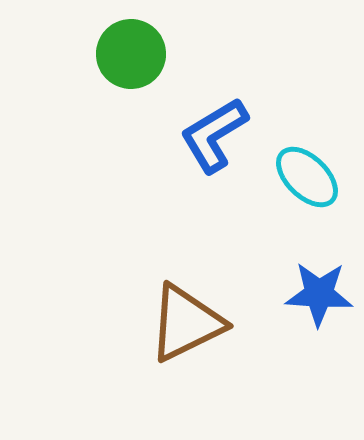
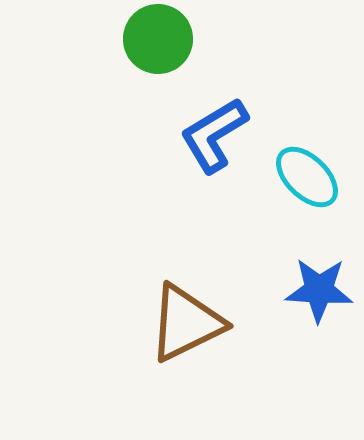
green circle: moved 27 px right, 15 px up
blue star: moved 4 px up
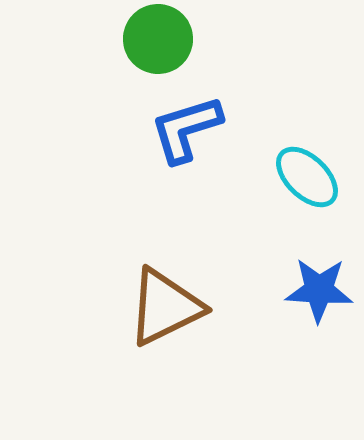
blue L-shape: moved 28 px left, 6 px up; rotated 14 degrees clockwise
brown triangle: moved 21 px left, 16 px up
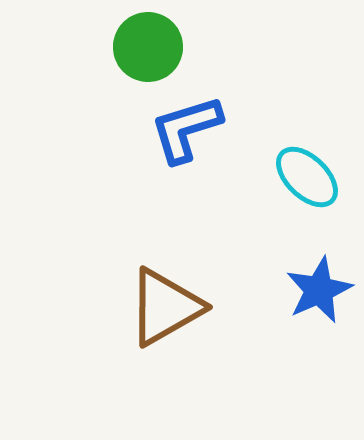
green circle: moved 10 px left, 8 px down
blue star: rotated 28 degrees counterclockwise
brown triangle: rotated 4 degrees counterclockwise
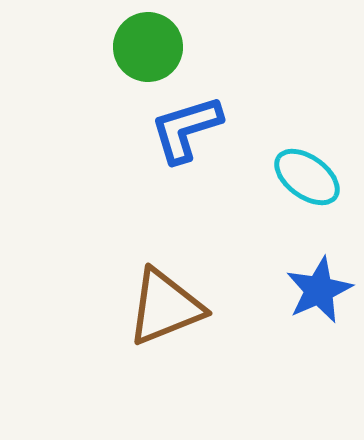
cyan ellipse: rotated 8 degrees counterclockwise
brown triangle: rotated 8 degrees clockwise
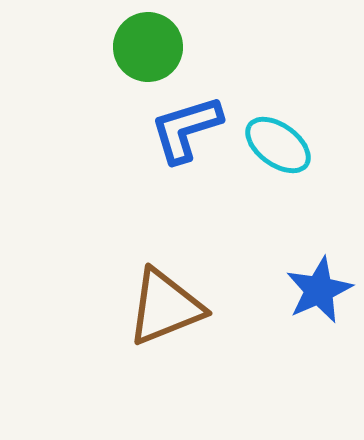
cyan ellipse: moved 29 px left, 32 px up
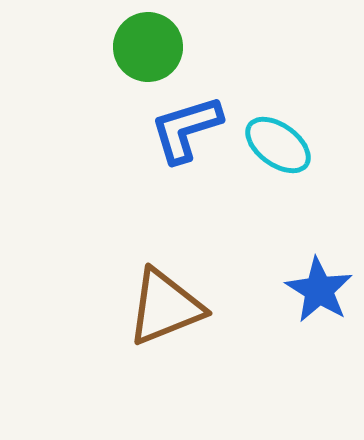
blue star: rotated 16 degrees counterclockwise
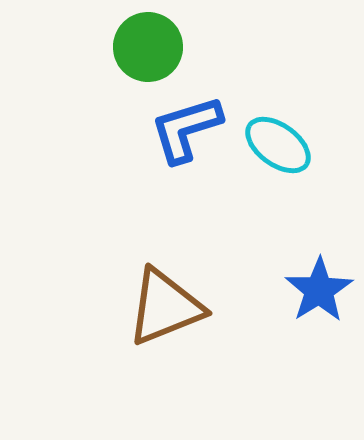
blue star: rotated 8 degrees clockwise
